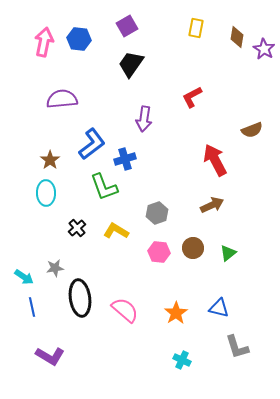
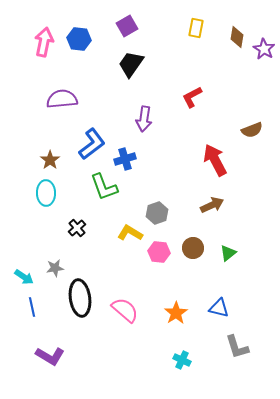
yellow L-shape: moved 14 px right, 2 px down
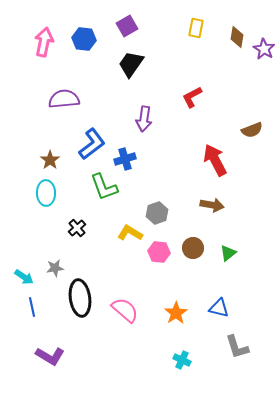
blue hexagon: moved 5 px right
purple semicircle: moved 2 px right
brown arrow: rotated 35 degrees clockwise
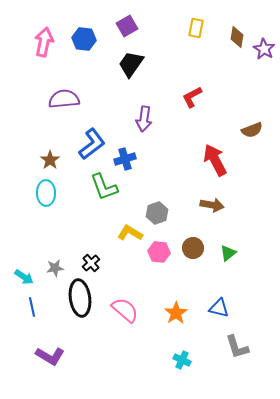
black cross: moved 14 px right, 35 px down
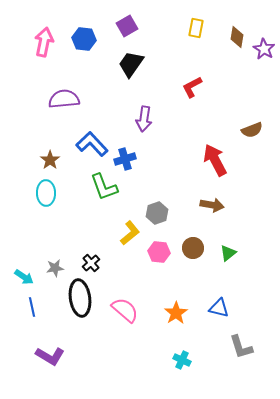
red L-shape: moved 10 px up
blue L-shape: rotated 96 degrees counterclockwise
yellow L-shape: rotated 110 degrees clockwise
gray L-shape: moved 4 px right
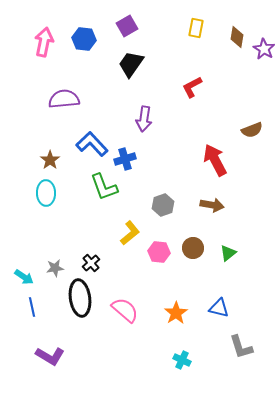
gray hexagon: moved 6 px right, 8 px up
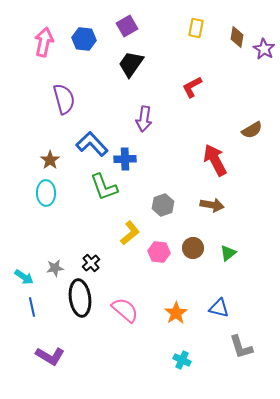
purple semicircle: rotated 80 degrees clockwise
brown semicircle: rotated 10 degrees counterclockwise
blue cross: rotated 15 degrees clockwise
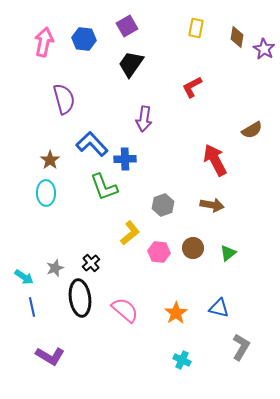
gray star: rotated 12 degrees counterclockwise
gray L-shape: rotated 132 degrees counterclockwise
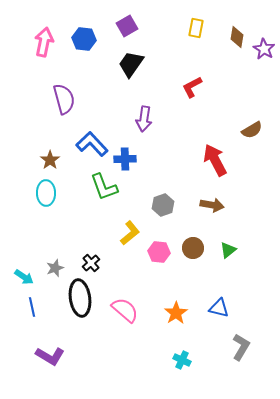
green triangle: moved 3 px up
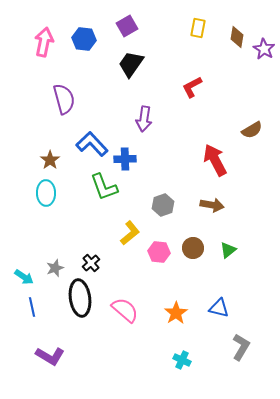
yellow rectangle: moved 2 px right
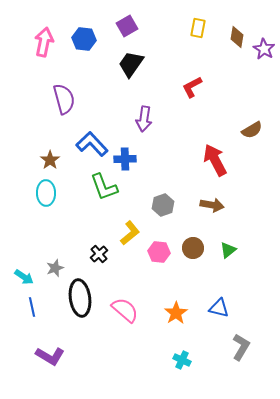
black cross: moved 8 px right, 9 px up
